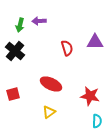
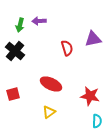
purple triangle: moved 2 px left, 3 px up; rotated 12 degrees counterclockwise
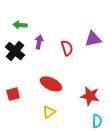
purple arrow: moved 21 px down; rotated 104 degrees clockwise
green arrow: rotated 80 degrees clockwise
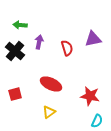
red square: moved 2 px right
cyan semicircle: rotated 24 degrees clockwise
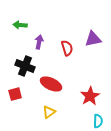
black cross: moved 10 px right, 15 px down; rotated 18 degrees counterclockwise
red star: rotated 30 degrees clockwise
cyan semicircle: moved 1 px right; rotated 24 degrees counterclockwise
